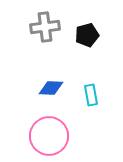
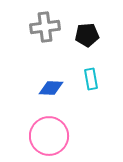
black pentagon: rotated 10 degrees clockwise
cyan rectangle: moved 16 px up
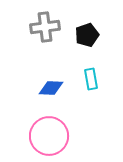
black pentagon: rotated 15 degrees counterclockwise
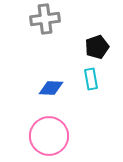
gray cross: moved 8 px up
black pentagon: moved 10 px right, 12 px down
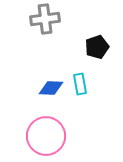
cyan rectangle: moved 11 px left, 5 px down
pink circle: moved 3 px left
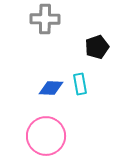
gray cross: rotated 8 degrees clockwise
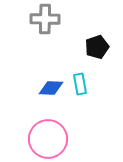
pink circle: moved 2 px right, 3 px down
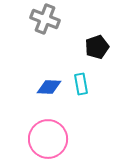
gray cross: rotated 20 degrees clockwise
cyan rectangle: moved 1 px right
blue diamond: moved 2 px left, 1 px up
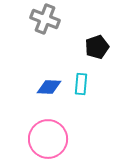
cyan rectangle: rotated 15 degrees clockwise
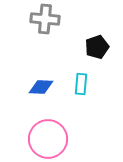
gray cross: rotated 16 degrees counterclockwise
blue diamond: moved 8 px left
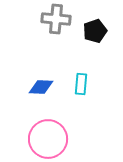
gray cross: moved 11 px right
black pentagon: moved 2 px left, 16 px up
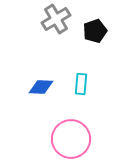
gray cross: rotated 36 degrees counterclockwise
pink circle: moved 23 px right
